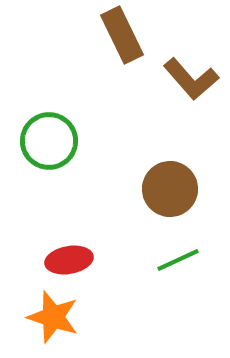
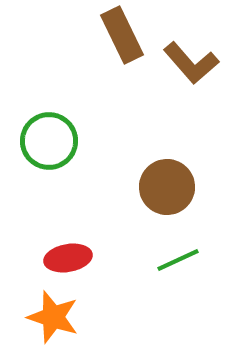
brown L-shape: moved 16 px up
brown circle: moved 3 px left, 2 px up
red ellipse: moved 1 px left, 2 px up
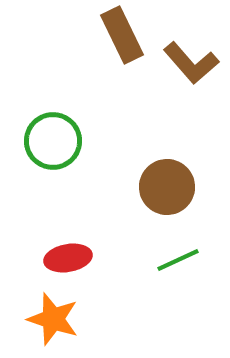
green circle: moved 4 px right
orange star: moved 2 px down
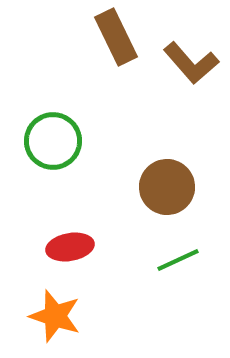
brown rectangle: moved 6 px left, 2 px down
red ellipse: moved 2 px right, 11 px up
orange star: moved 2 px right, 3 px up
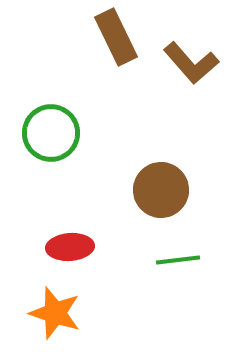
green circle: moved 2 px left, 8 px up
brown circle: moved 6 px left, 3 px down
red ellipse: rotated 6 degrees clockwise
green line: rotated 18 degrees clockwise
orange star: moved 3 px up
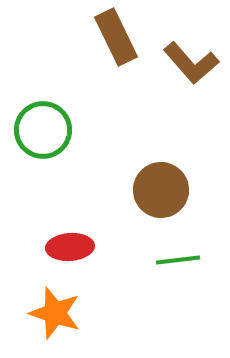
green circle: moved 8 px left, 3 px up
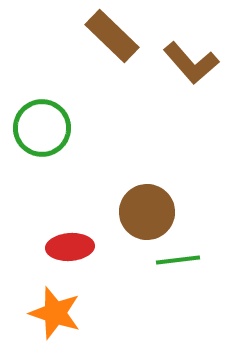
brown rectangle: moved 4 px left, 1 px up; rotated 20 degrees counterclockwise
green circle: moved 1 px left, 2 px up
brown circle: moved 14 px left, 22 px down
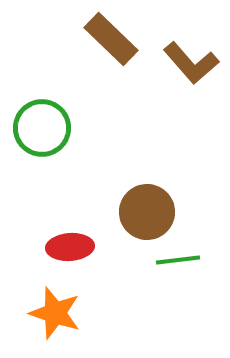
brown rectangle: moved 1 px left, 3 px down
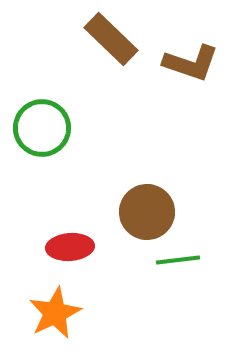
brown L-shape: rotated 30 degrees counterclockwise
orange star: rotated 28 degrees clockwise
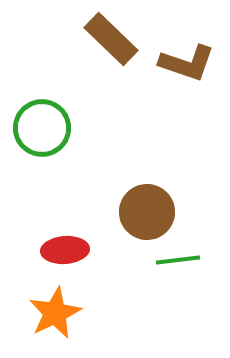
brown L-shape: moved 4 px left
red ellipse: moved 5 px left, 3 px down
